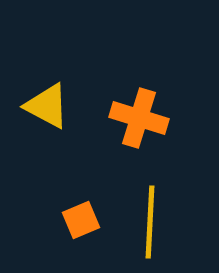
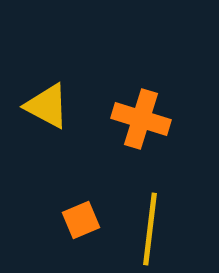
orange cross: moved 2 px right, 1 px down
yellow line: moved 7 px down; rotated 4 degrees clockwise
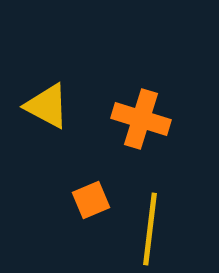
orange square: moved 10 px right, 20 px up
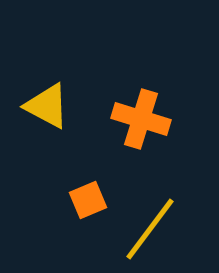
orange square: moved 3 px left
yellow line: rotated 30 degrees clockwise
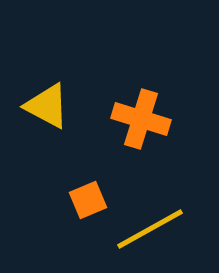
yellow line: rotated 24 degrees clockwise
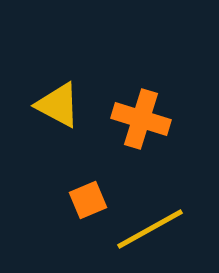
yellow triangle: moved 11 px right, 1 px up
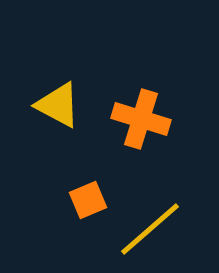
yellow line: rotated 12 degrees counterclockwise
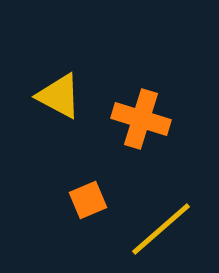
yellow triangle: moved 1 px right, 9 px up
yellow line: moved 11 px right
